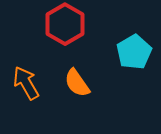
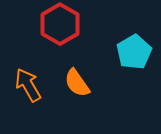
red hexagon: moved 5 px left
orange arrow: moved 2 px right, 2 px down
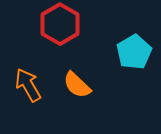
orange semicircle: moved 2 px down; rotated 12 degrees counterclockwise
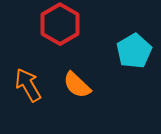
cyan pentagon: moved 1 px up
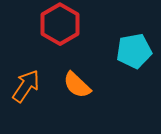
cyan pentagon: rotated 20 degrees clockwise
orange arrow: moved 2 px left, 1 px down; rotated 64 degrees clockwise
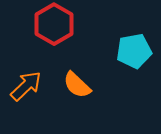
red hexagon: moved 6 px left
orange arrow: rotated 12 degrees clockwise
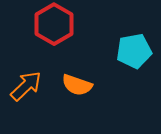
orange semicircle: rotated 24 degrees counterclockwise
